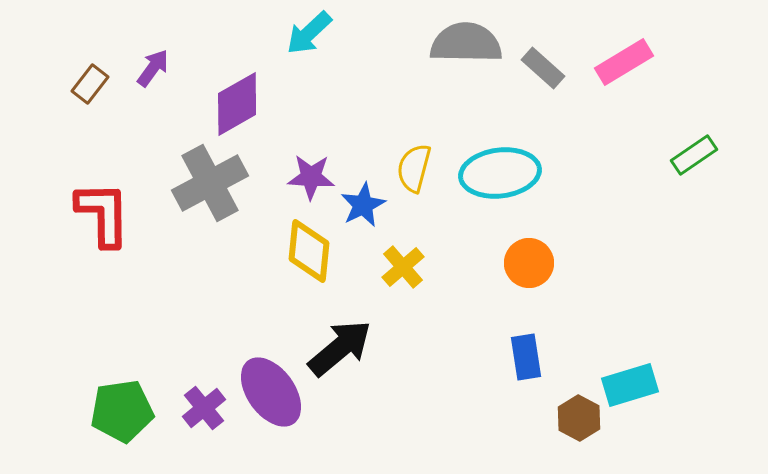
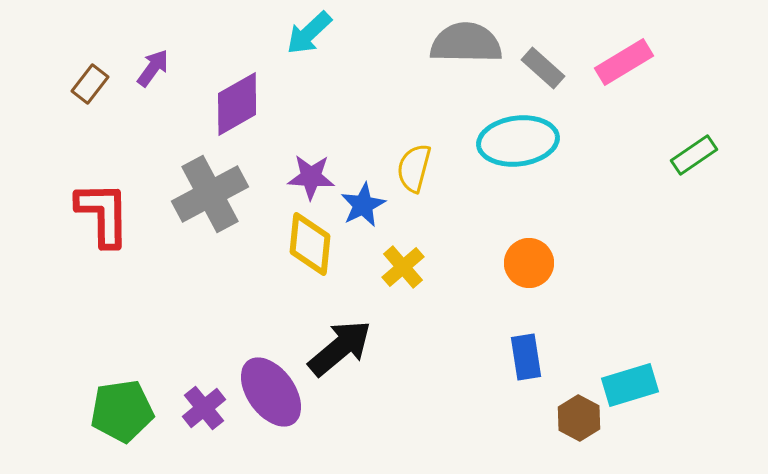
cyan ellipse: moved 18 px right, 32 px up
gray cross: moved 11 px down
yellow diamond: moved 1 px right, 7 px up
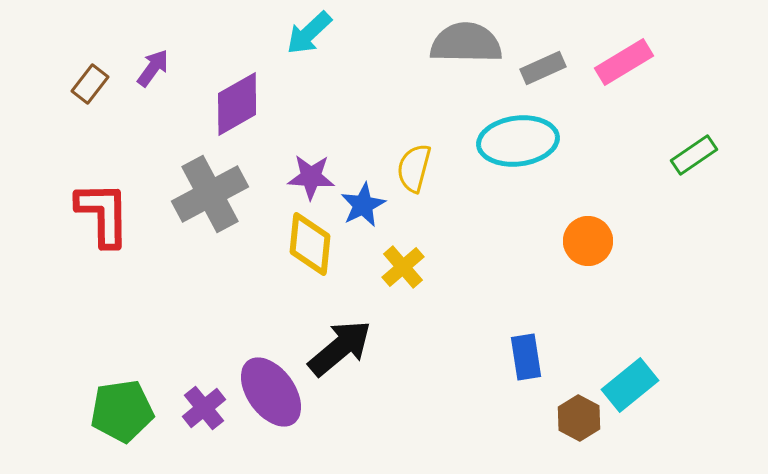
gray rectangle: rotated 66 degrees counterclockwise
orange circle: moved 59 px right, 22 px up
cyan rectangle: rotated 22 degrees counterclockwise
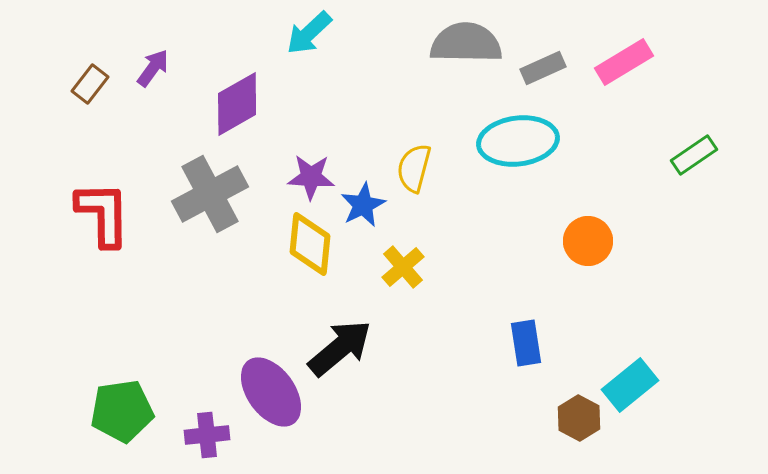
blue rectangle: moved 14 px up
purple cross: moved 3 px right, 27 px down; rotated 33 degrees clockwise
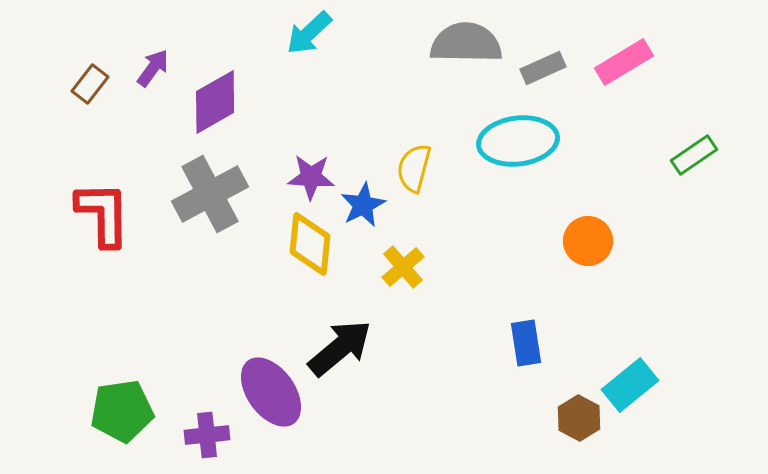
purple diamond: moved 22 px left, 2 px up
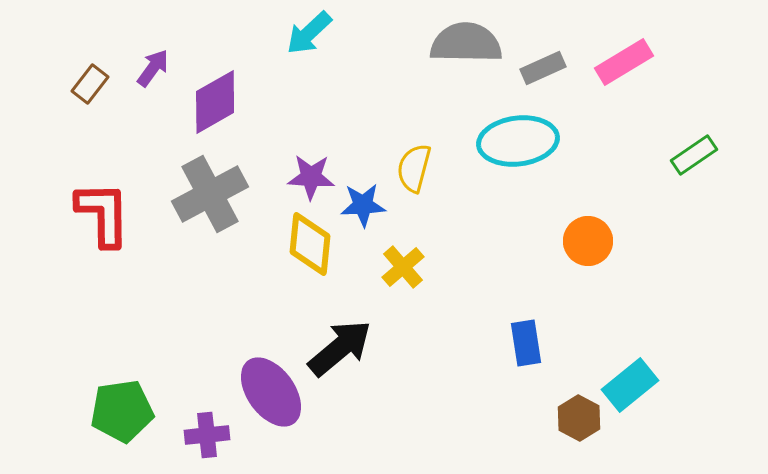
blue star: rotated 24 degrees clockwise
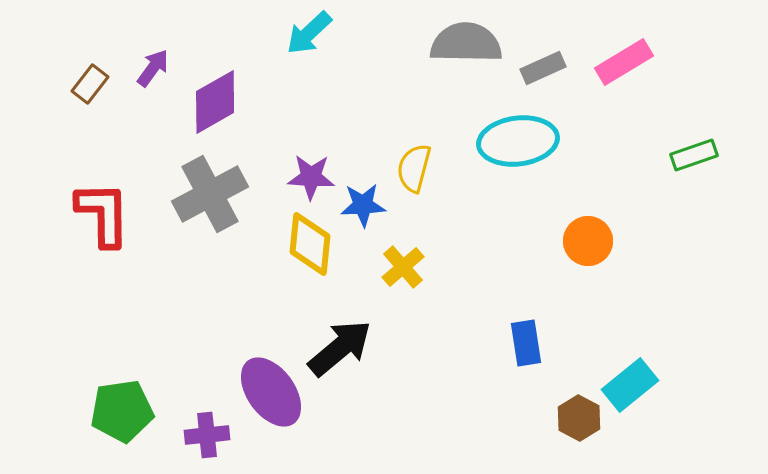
green rectangle: rotated 15 degrees clockwise
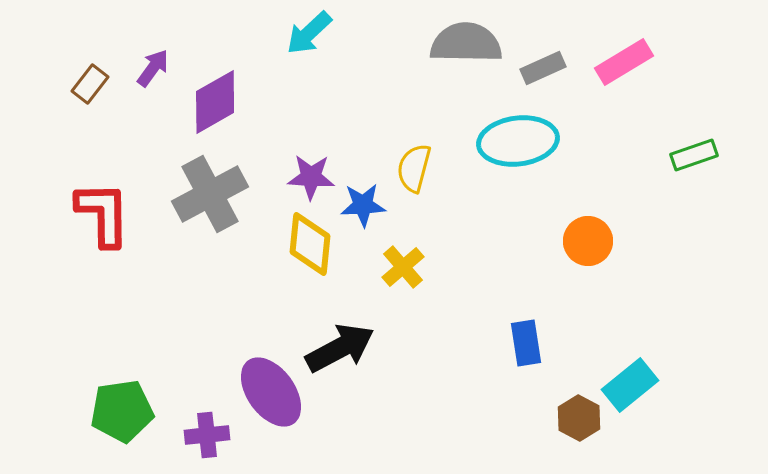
black arrow: rotated 12 degrees clockwise
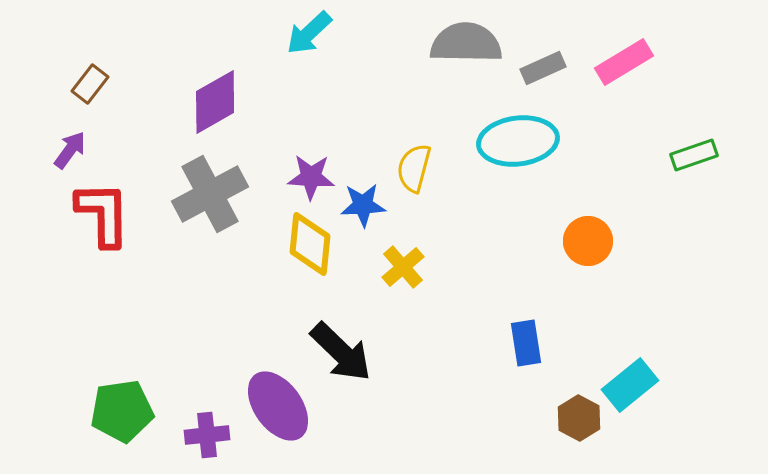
purple arrow: moved 83 px left, 82 px down
black arrow: moved 1 px right, 4 px down; rotated 72 degrees clockwise
purple ellipse: moved 7 px right, 14 px down
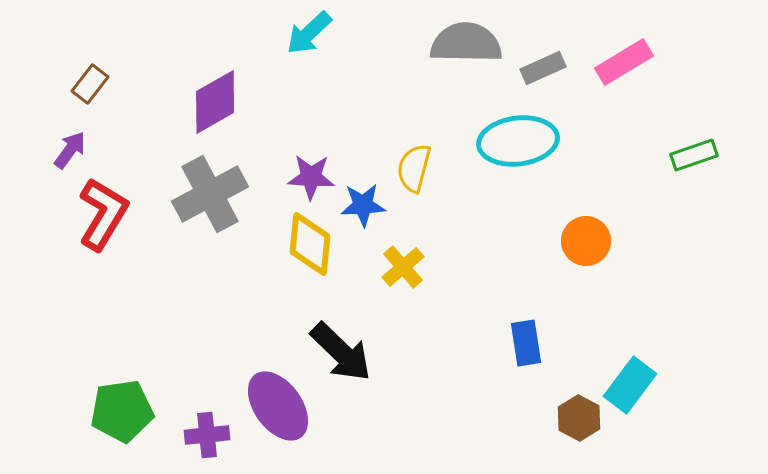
red L-shape: rotated 32 degrees clockwise
orange circle: moved 2 px left
cyan rectangle: rotated 14 degrees counterclockwise
